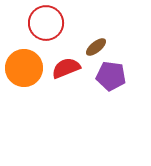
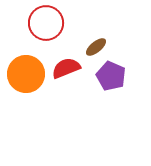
orange circle: moved 2 px right, 6 px down
purple pentagon: rotated 16 degrees clockwise
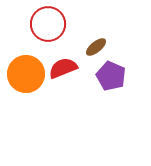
red circle: moved 2 px right, 1 px down
red semicircle: moved 3 px left
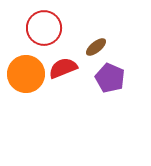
red circle: moved 4 px left, 4 px down
purple pentagon: moved 1 px left, 2 px down
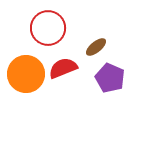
red circle: moved 4 px right
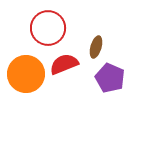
brown ellipse: rotated 35 degrees counterclockwise
red semicircle: moved 1 px right, 4 px up
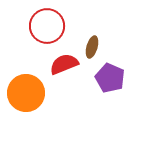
red circle: moved 1 px left, 2 px up
brown ellipse: moved 4 px left
orange circle: moved 19 px down
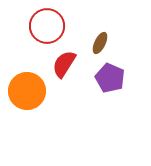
brown ellipse: moved 8 px right, 4 px up; rotated 10 degrees clockwise
red semicircle: rotated 36 degrees counterclockwise
orange circle: moved 1 px right, 2 px up
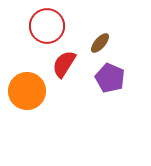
brown ellipse: rotated 15 degrees clockwise
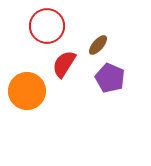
brown ellipse: moved 2 px left, 2 px down
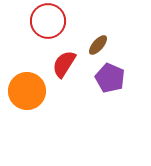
red circle: moved 1 px right, 5 px up
